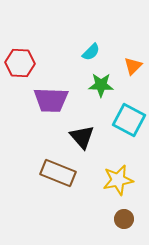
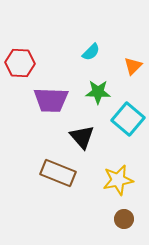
green star: moved 3 px left, 7 px down
cyan square: moved 1 px left, 1 px up; rotated 12 degrees clockwise
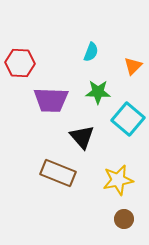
cyan semicircle: rotated 24 degrees counterclockwise
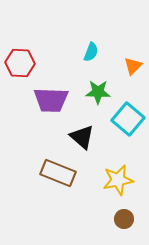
black triangle: rotated 8 degrees counterclockwise
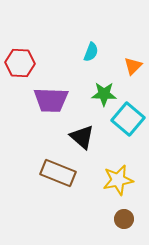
green star: moved 6 px right, 2 px down
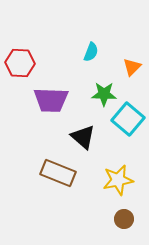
orange triangle: moved 1 px left, 1 px down
black triangle: moved 1 px right
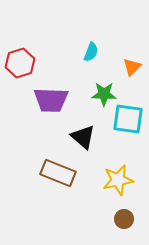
red hexagon: rotated 20 degrees counterclockwise
cyan square: rotated 32 degrees counterclockwise
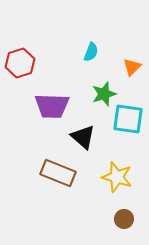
green star: rotated 20 degrees counterclockwise
purple trapezoid: moved 1 px right, 6 px down
yellow star: moved 1 px left, 3 px up; rotated 28 degrees clockwise
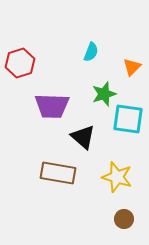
brown rectangle: rotated 12 degrees counterclockwise
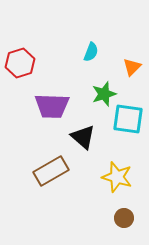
brown rectangle: moved 7 px left, 2 px up; rotated 40 degrees counterclockwise
brown circle: moved 1 px up
